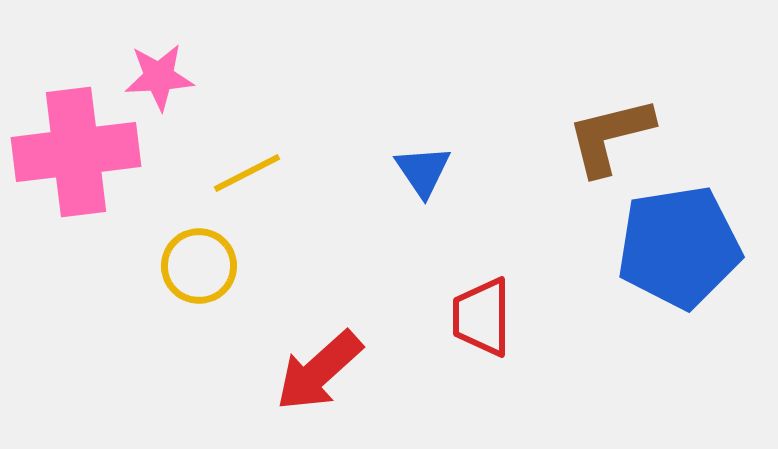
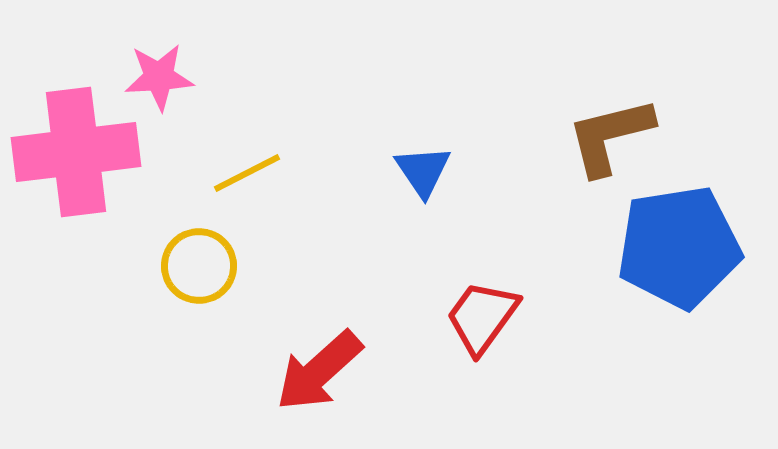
red trapezoid: rotated 36 degrees clockwise
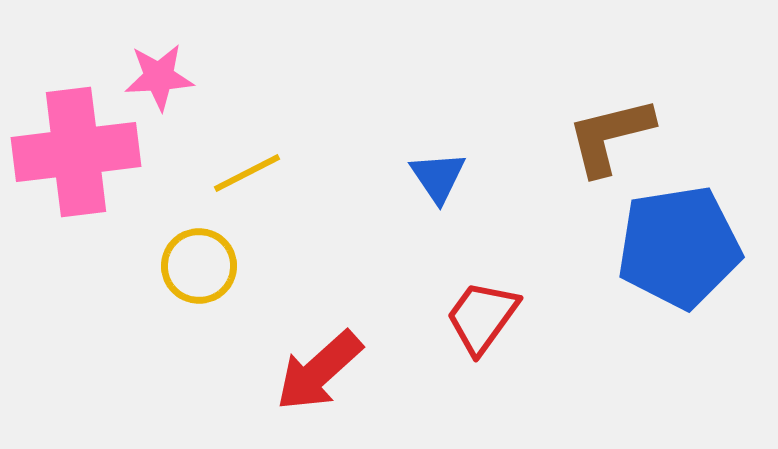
blue triangle: moved 15 px right, 6 px down
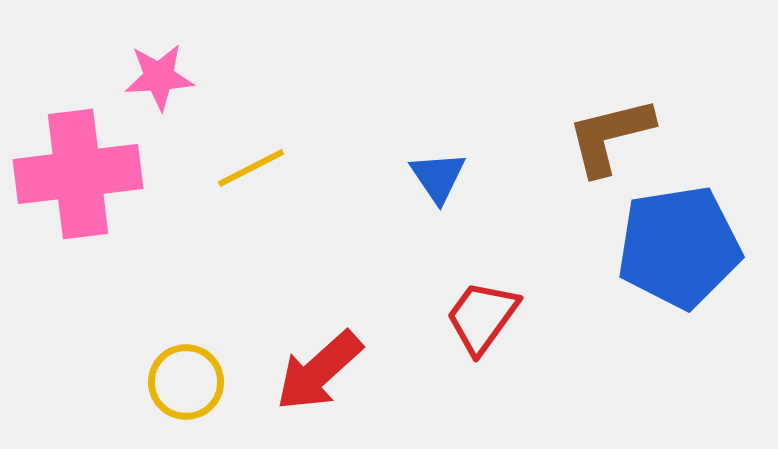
pink cross: moved 2 px right, 22 px down
yellow line: moved 4 px right, 5 px up
yellow circle: moved 13 px left, 116 px down
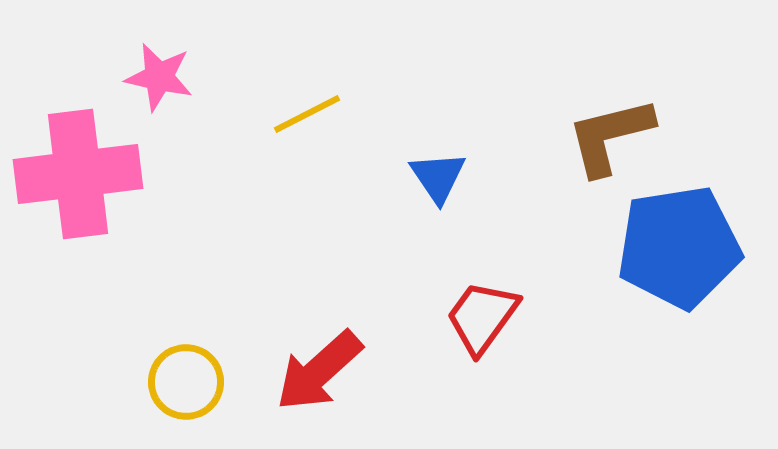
pink star: rotated 16 degrees clockwise
yellow line: moved 56 px right, 54 px up
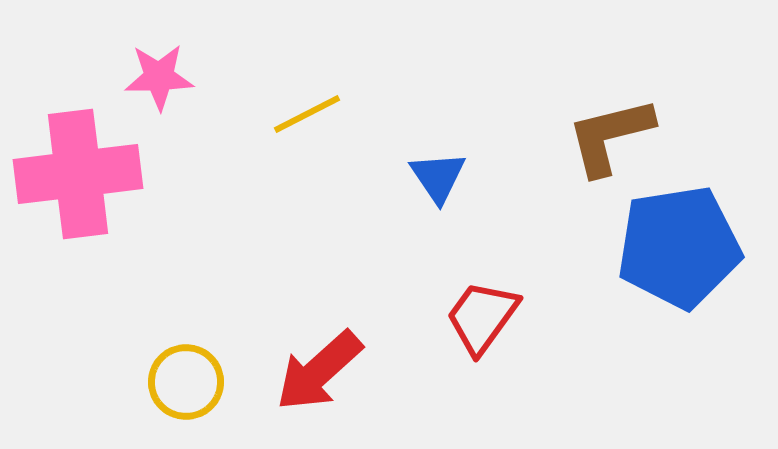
pink star: rotated 14 degrees counterclockwise
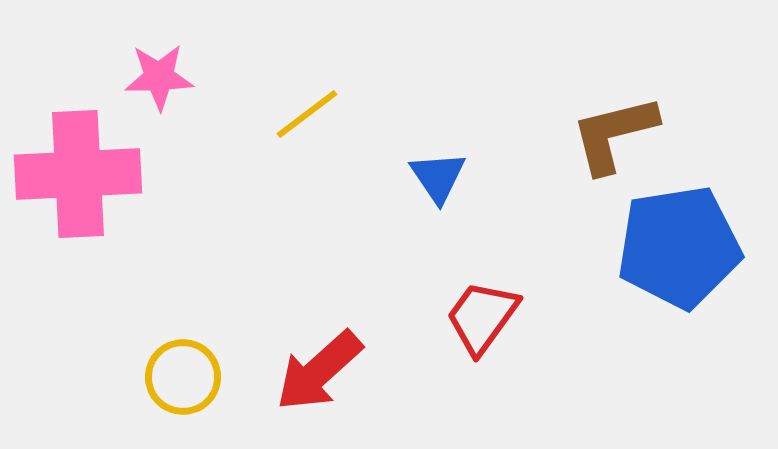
yellow line: rotated 10 degrees counterclockwise
brown L-shape: moved 4 px right, 2 px up
pink cross: rotated 4 degrees clockwise
yellow circle: moved 3 px left, 5 px up
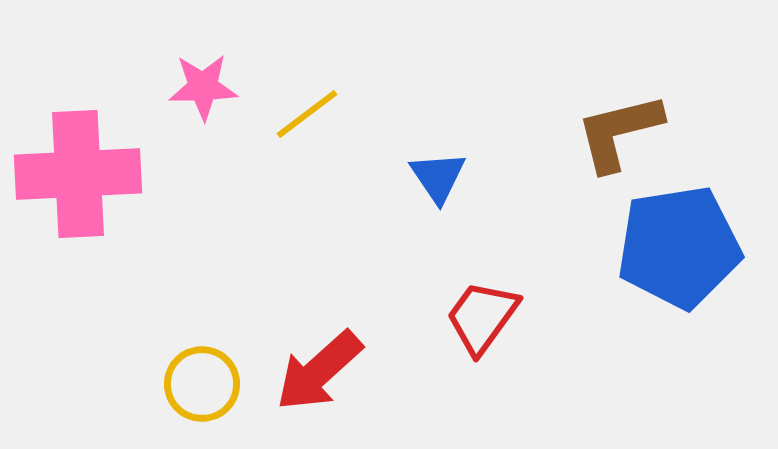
pink star: moved 44 px right, 10 px down
brown L-shape: moved 5 px right, 2 px up
yellow circle: moved 19 px right, 7 px down
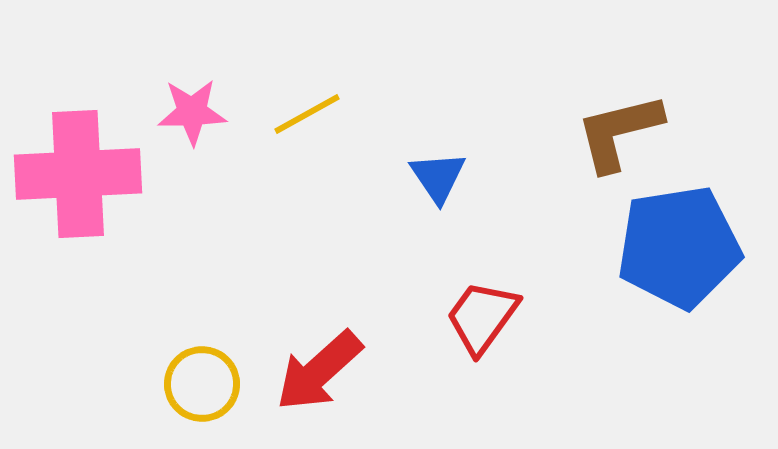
pink star: moved 11 px left, 25 px down
yellow line: rotated 8 degrees clockwise
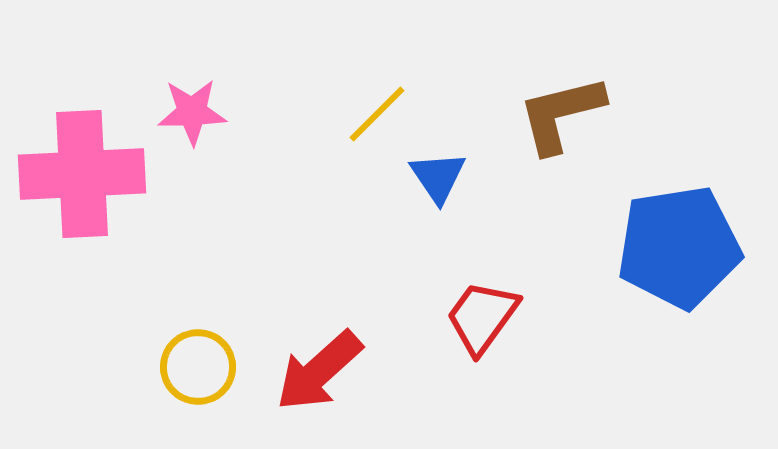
yellow line: moved 70 px right; rotated 16 degrees counterclockwise
brown L-shape: moved 58 px left, 18 px up
pink cross: moved 4 px right
yellow circle: moved 4 px left, 17 px up
